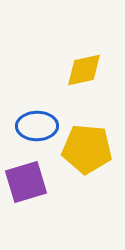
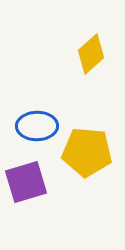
yellow diamond: moved 7 px right, 16 px up; rotated 30 degrees counterclockwise
yellow pentagon: moved 3 px down
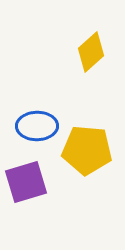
yellow diamond: moved 2 px up
yellow pentagon: moved 2 px up
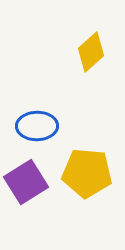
yellow pentagon: moved 23 px down
purple square: rotated 15 degrees counterclockwise
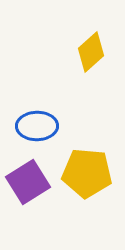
purple square: moved 2 px right
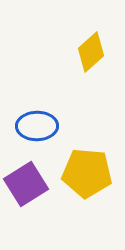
purple square: moved 2 px left, 2 px down
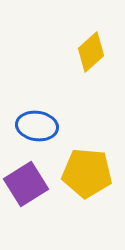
blue ellipse: rotated 9 degrees clockwise
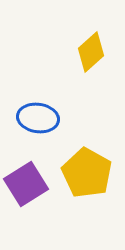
blue ellipse: moved 1 px right, 8 px up
yellow pentagon: rotated 24 degrees clockwise
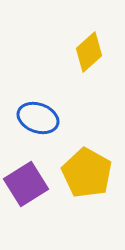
yellow diamond: moved 2 px left
blue ellipse: rotated 12 degrees clockwise
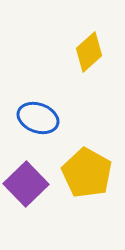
purple square: rotated 12 degrees counterclockwise
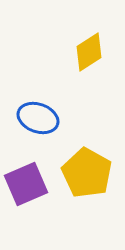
yellow diamond: rotated 9 degrees clockwise
purple square: rotated 21 degrees clockwise
